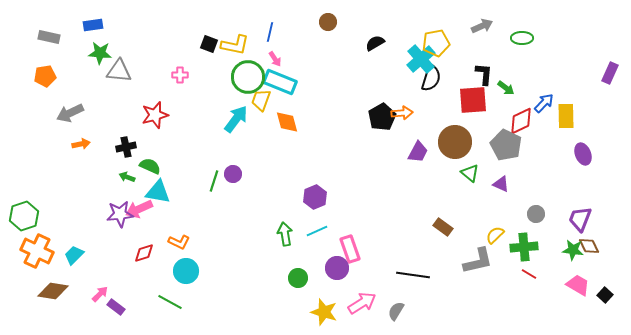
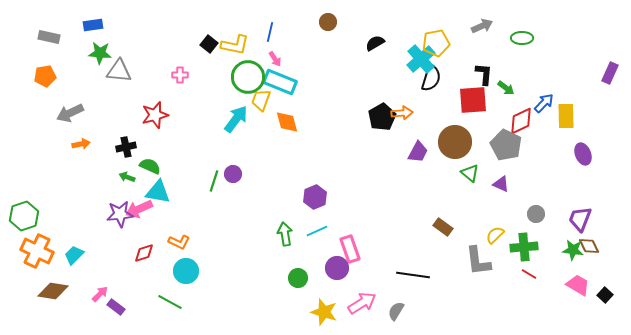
black square at (209, 44): rotated 18 degrees clockwise
gray L-shape at (478, 261): rotated 96 degrees clockwise
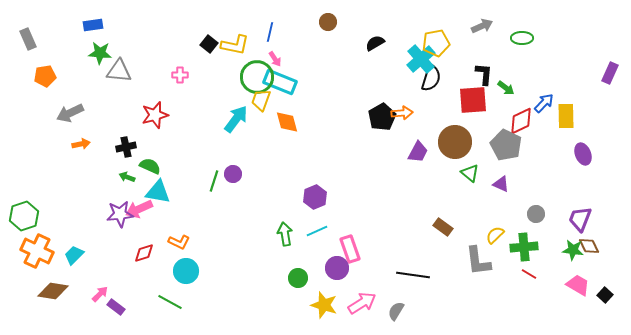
gray rectangle at (49, 37): moved 21 px left, 2 px down; rotated 55 degrees clockwise
green circle at (248, 77): moved 9 px right
yellow star at (324, 312): moved 7 px up
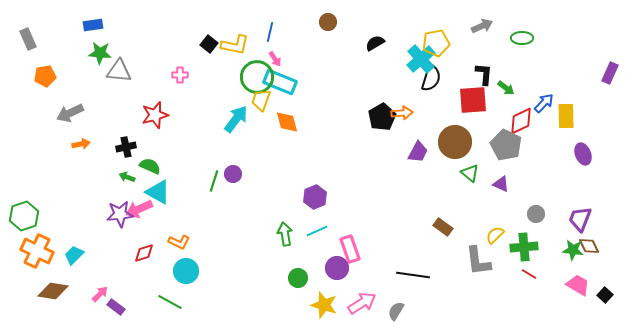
cyan triangle at (158, 192): rotated 20 degrees clockwise
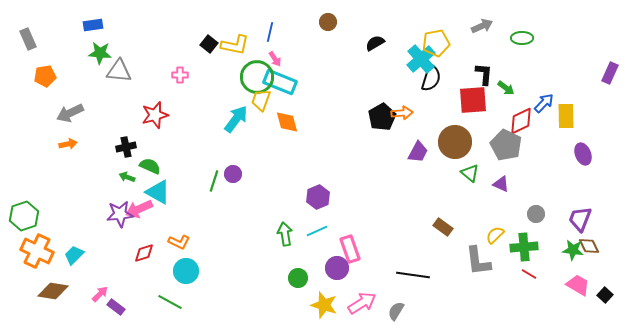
orange arrow at (81, 144): moved 13 px left
purple hexagon at (315, 197): moved 3 px right
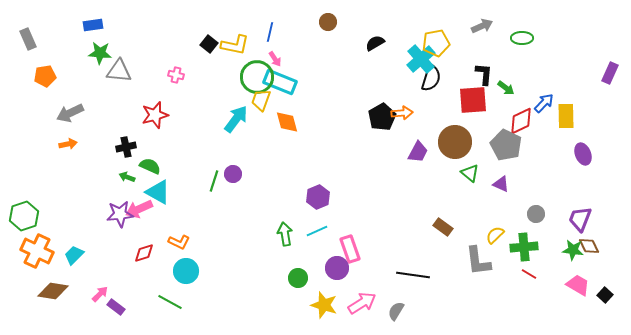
pink cross at (180, 75): moved 4 px left; rotated 14 degrees clockwise
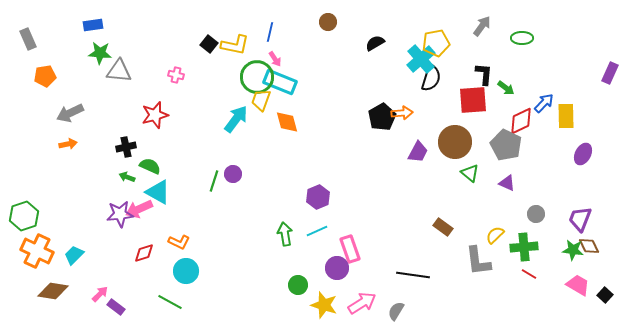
gray arrow at (482, 26): rotated 30 degrees counterclockwise
purple ellipse at (583, 154): rotated 50 degrees clockwise
purple triangle at (501, 184): moved 6 px right, 1 px up
green circle at (298, 278): moved 7 px down
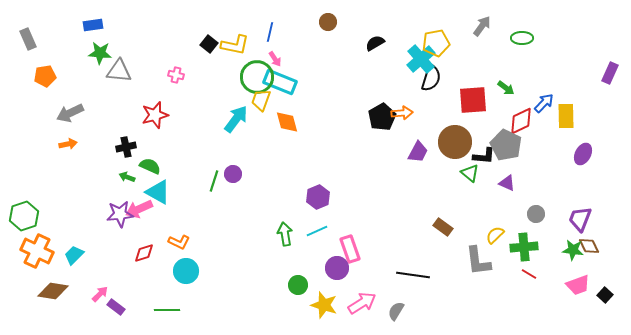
black L-shape at (484, 74): moved 82 px down; rotated 90 degrees clockwise
pink trapezoid at (578, 285): rotated 130 degrees clockwise
green line at (170, 302): moved 3 px left, 8 px down; rotated 30 degrees counterclockwise
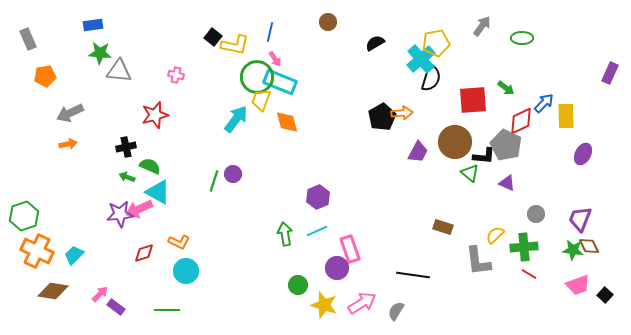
black square at (209, 44): moved 4 px right, 7 px up
brown rectangle at (443, 227): rotated 18 degrees counterclockwise
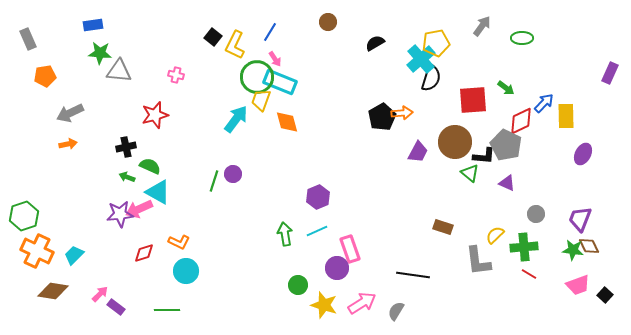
blue line at (270, 32): rotated 18 degrees clockwise
yellow L-shape at (235, 45): rotated 104 degrees clockwise
